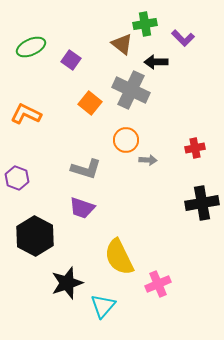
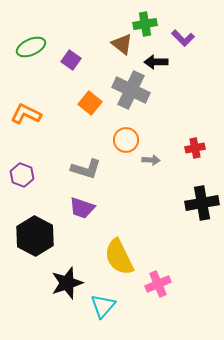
gray arrow: moved 3 px right
purple hexagon: moved 5 px right, 3 px up
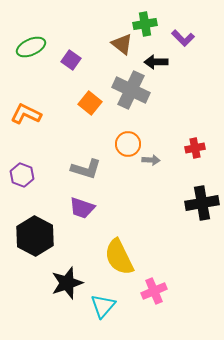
orange circle: moved 2 px right, 4 px down
pink cross: moved 4 px left, 7 px down
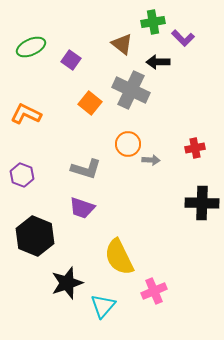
green cross: moved 8 px right, 2 px up
black arrow: moved 2 px right
black cross: rotated 12 degrees clockwise
black hexagon: rotated 6 degrees counterclockwise
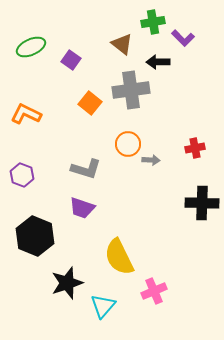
gray cross: rotated 33 degrees counterclockwise
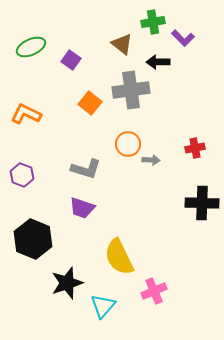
black hexagon: moved 2 px left, 3 px down
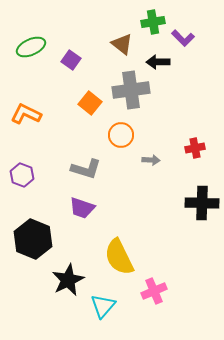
orange circle: moved 7 px left, 9 px up
black star: moved 1 px right, 3 px up; rotated 8 degrees counterclockwise
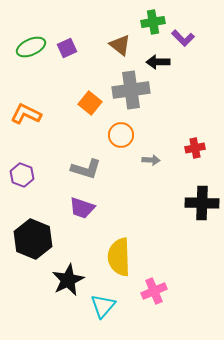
brown triangle: moved 2 px left, 1 px down
purple square: moved 4 px left, 12 px up; rotated 30 degrees clockwise
yellow semicircle: rotated 24 degrees clockwise
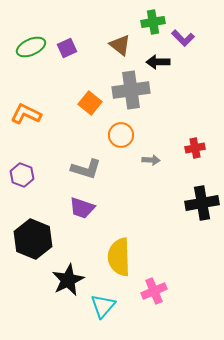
black cross: rotated 12 degrees counterclockwise
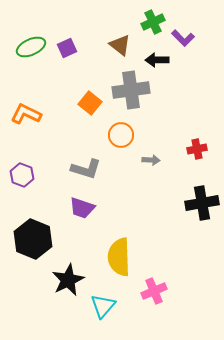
green cross: rotated 15 degrees counterclockwise
black arrow: moved 1 px left, 2 px up
red cross: moved 2 px right, 1 px down
